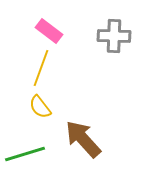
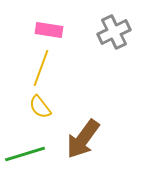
pink rectangle: moved 1 px up; rotated 28 degrees counterclockwise
gray cross: moved 4 px up; rotated 28 degrees counterclockwise
brown arrow: rotated 102 degrees counterclockwise
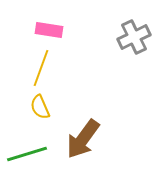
gray cross: moved 20 px right, 5 px down
yellow semicircle: rotated 15 degrees clockwise
green line: moved 2 px right
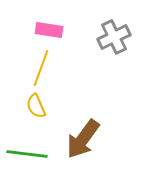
gray cross: moved 20 px left
yellow semicircle: moved 4 px left, 1 px up
green line: rotated 24 degrees clockwise
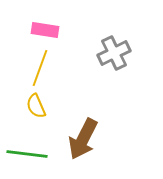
pink rectangle: moved 4 px left
gray cross: moved 16 px down
yellow line: moved 1 px left
brown arrow: rotated 9 degrees counterclockwise
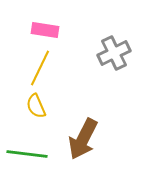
yellow line: rotated 6 degrees clockwise
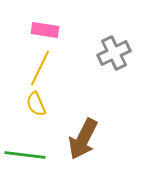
yellow semicircle: moved 2 px up
green line: moved 2 px left, 1 px down
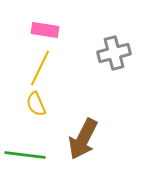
gray cross: rotated 12 degrees clockwise
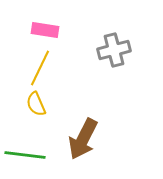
gray cross: moved 3 px up
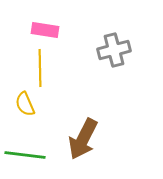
yellow line: rotated 27 degrees counterclockwise
yellow semicircle: moved 11 px left
